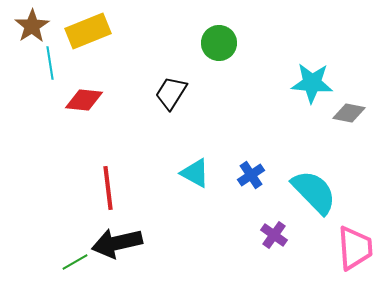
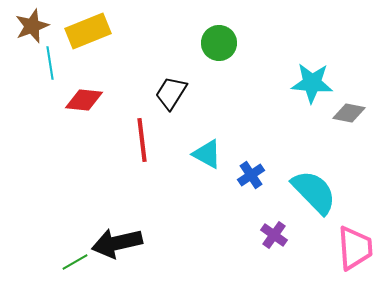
brown star: rotated 12 degrees clockwise
cyan triangle: moved 12 px right, 19 px up
red line: moved 34 px right, 48 px up
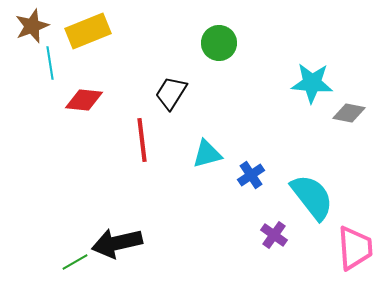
cyan triangle: rotated 44 degrees counterclockwise
cyan semicircle: moved 2 px left, 5 px down; rotated 6 degrees clockwise
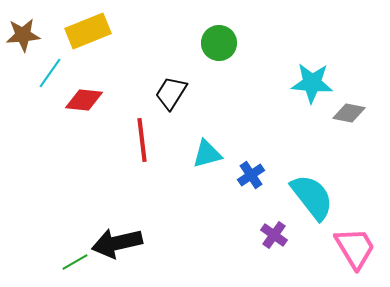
brown star: moved 9 px left, 9 px down; rotated 16 degrees clockwise
cyan line: moved 10 px down; rotated 44 degrees clockwise
pink trapezoid: rotated 27 degrees counterclockwise
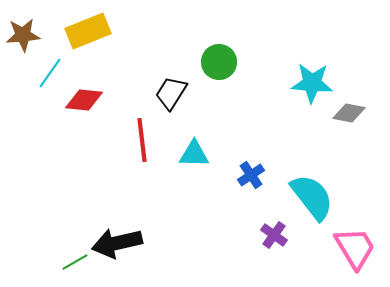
green circle: moved 19 px down
cyan triangle: moved 13 px left; rotated 16 degrees clockwise
